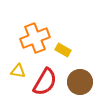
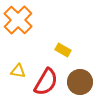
orange cross: moved 17 px left, 18 px up; rotated 24 degrees counterclockwise
red semicircle: moved 1 px right
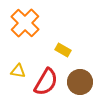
orange cross: moved 7 px right, 3 px down
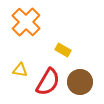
orange cross: moved 1 px right, 1 px up
yellow triangle: moved 2 px right, 1 px up
red semicircle: moved 2 px right
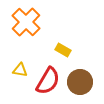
red semicircle: moved 1 px up
